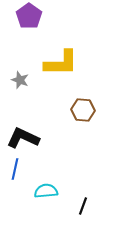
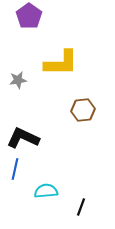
gray star: moved 2 px left; rotated 30 degrees counterclockwise
brown hexagon: rotated 10 degrees counterclockwise
black line: moved 2 px left, 1 px down
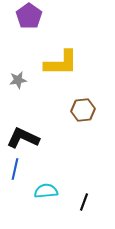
black line: moved 3 px right, 5 px up
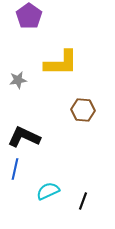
brown hexagon: rotated 10 degrees clockwise
black L-shape: moved 1 px right, 1 px up
cyan semicircle: moved 2 px right; rotated 20 degrees counterclockwise
black line: moved 1 px left, 1 px up
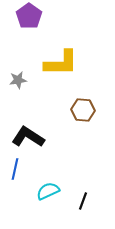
black L-shape: moved 4 px right; rotated 8 degrees clockwise
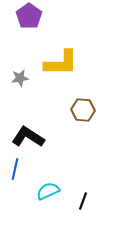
gray star: moved 2 px right, 2 px up
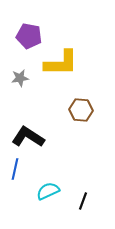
purple pentagon: moved 20 px down; rotated 25 degrees counterclockwise
brown hexagon: moved 2 px left
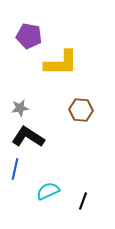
gray star: moved 30 px down
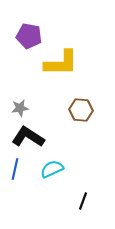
cyan semicircle: moved 4 px right, 22 px up
